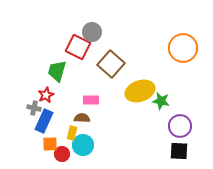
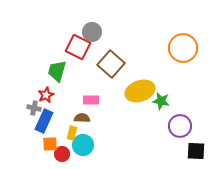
black square: moved 17 px right
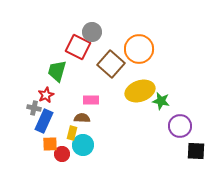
orange circle: moved 44 px left, 1 px down
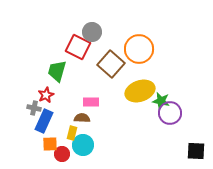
pink rectangle: moved 2 px down
purple circle: moved 10 px left, 13 px up
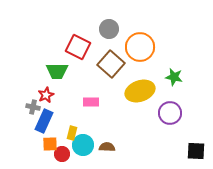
gray circle: moved 17 px right, 3 px up
orange circle: moved 1 px right, 2 px up
green trapezoid: rotated 105 degrees counterclockwise
green star: moved 13 px right, 24 px up
gray cross: moved 1 px left, 1 px up
brown semicircle: moved 25 px right, 29 px down
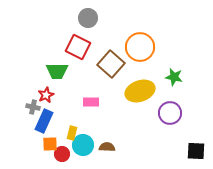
gray circle: moved 21 px left, 11 px up
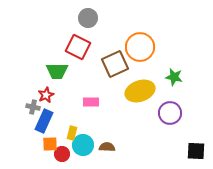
brown square: moved 4 px right; rotated 24 degrees clockwise
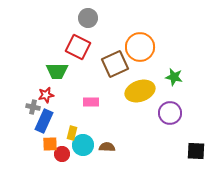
red star: rotated 14 degrees clockwise
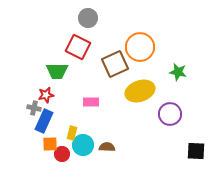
green star: moved 4 px right, 5 px up
gray cross: moved 1 px right, 1 px down
purple circle: moved 1 px down
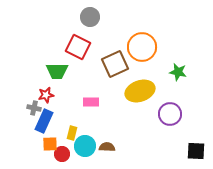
gray circle: moved 2 px right, 1 px up
orange circle: moved 2 px right
cyan circle: moved 2 px right, 1 px down
